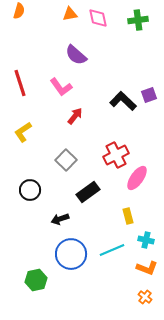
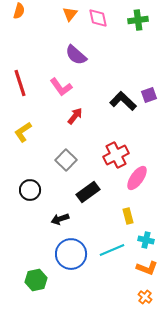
orange triangle: rotated 42 degrees counterclockwise
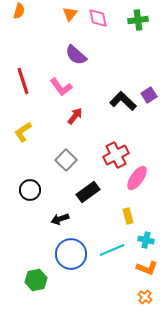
red line: moved 3 px right, 2 px up
purple square: rotated 14 degrees counterclockwise
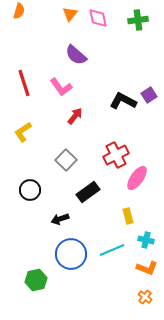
red line: moved 1 px right, 2 px down
black L-shape: rotated 16 degrees counterclockwise
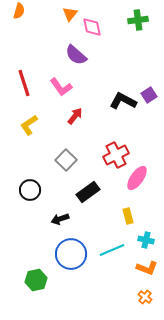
pink diamond: moved 6 px left, 9 px down
yellow L-shape: moved 6 px right, 7 px up
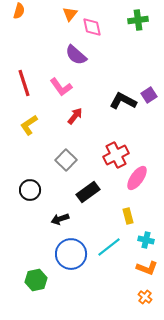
cyan line: moved 3 px left, 3 px up; rotated 15 degrees counterclockwise
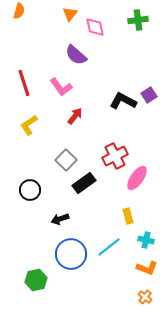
pink diamond: moved 3 px right
red cross: moved 1 px left, 1 px down
black rectangle: moved 4 px left, 9 px up
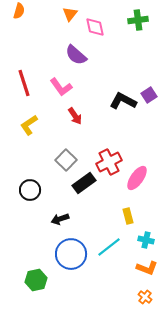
red arrow: rotated 108 degrees clockwise
red cross: moved 6 px left, 6 px down
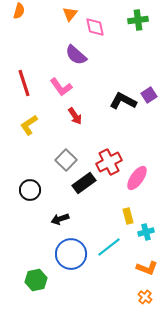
cyan cross: moved 8 px up; rotated 28 degrees counterclockwise
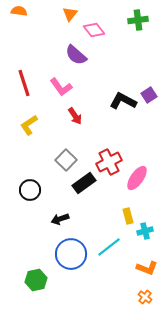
orange semicircle: rotated 98 degrees counterclockwise
pink diamond: moved 1 px left, 3 px down; rotated 25 degrees counterclockwise
cyan cross: moved 1 px left, 1 px up
